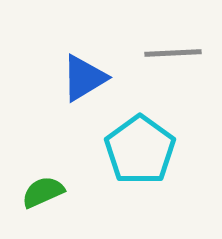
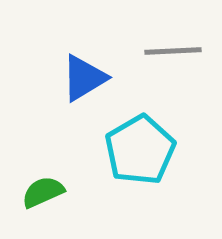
gray line: moved 2 px up
cyan pentagon: rotated 6 degrees clockwise
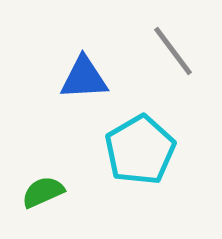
gray line: rotated 56 degrees clockwise
blue triangle: rotated 28 degrees clockwise
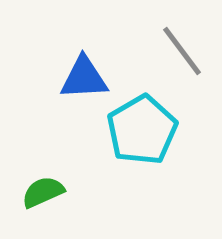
gray line: moved 9 px right
cyan pentagon: moved 2 px right, 20 px up
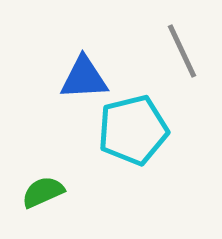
gray line: rotated 12 degrees clockwise
cyan pentagon: moved 9 px left; rotated 16 degrees clockwise
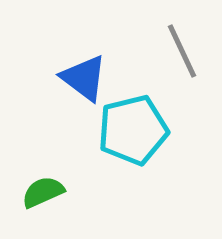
blue triangle: rotated 40 degrees clockwise
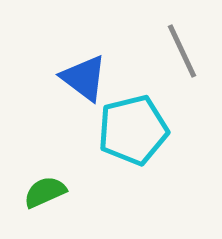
green semicircle: moved 2 px right
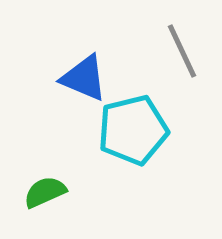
blue triangle: rotated 14 degrees counterclockwise
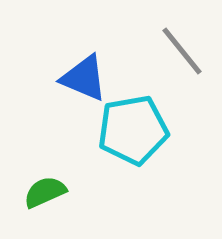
gray line: rotated 14 degrees counterclockwise
cyan pentagon: rotated 4 degrees clockwise
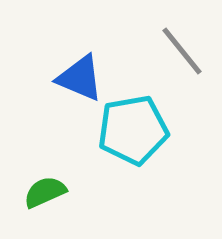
blue triangle: moved 4 px left
